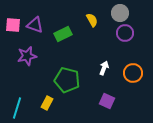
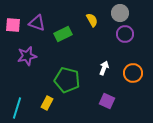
purple triangle: moved 2 px right, 2 px up
purple circle: moved 1 px down
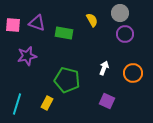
green rectangle: moved 1 px right, 1 px up; rotated 36 degrees clockwise
cyan line: moved 4 px up
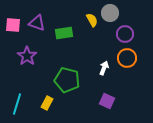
gray circle: moved 10 px left
green rectangle: rotated 18 degrees counterclockwise
purple star: rotated 24 degrees counterclockwise
orange circle: moved 6 px left, 15 px up
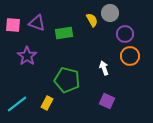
orange circle: moved 3 px right, 2 px up
white arrow: rotated 40 degrees counterclockwise
cyan line: rotated 35 degrees clockwise
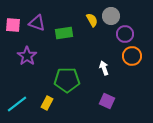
gray circle: moved 1 px right, 3 px down
orange circle: moved 2 px right
green pentagon: rotated 15 degrees counterclockwise
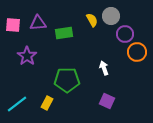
purple triangle: moved 1 px right; rotated 24 degrees counterclockwise
orange circle: moved 5 px right, 4 px up
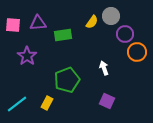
yellow semicircle: moved 2 px down; rotated 64 degrees clockwise
green rectangle: moved 1 px left, 2 px down
green pentagon: rotated 20 degrees counterclockwise
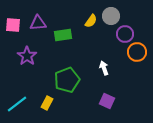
yellow semicircle: moved 1 px left, 1 px up
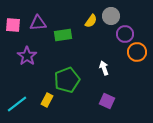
yellow rectangle: moved 3 px up
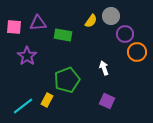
pink square: moved 1 px right, 2 px down
green rectangle: rotated 18 degrees clockwise
cyan line: moved 6 px right, 2 px down
